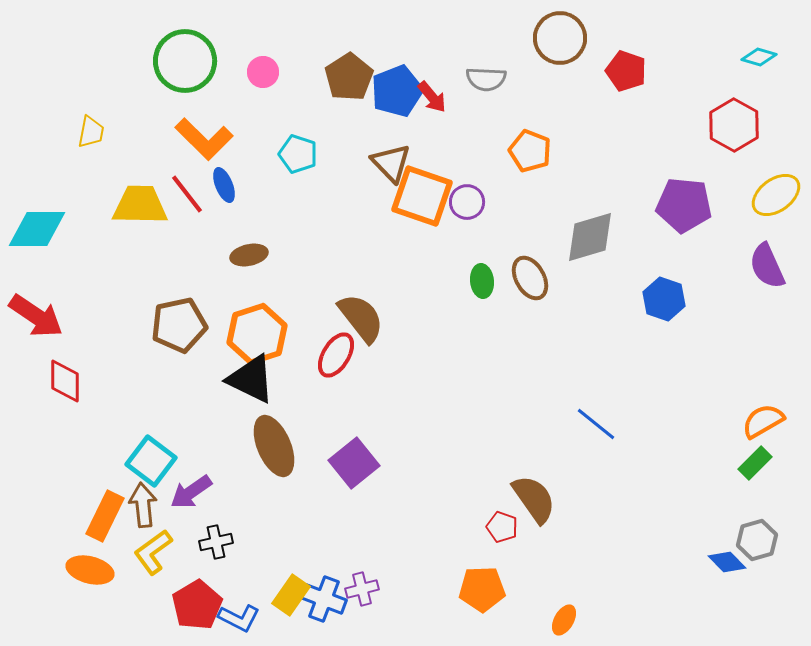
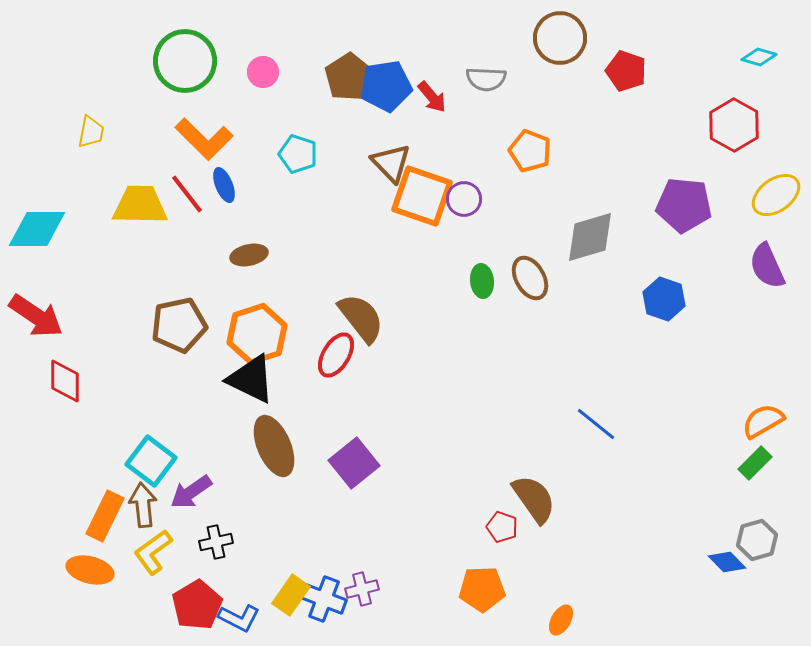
blue pentagon at (397, 91): moved 11 px left, 5 px up; rotated 12 degrees clockwise
purple circle at (467, 202): moved 3 px left, 3 px up
orange ellipse at (564, 620): moved 3 px left
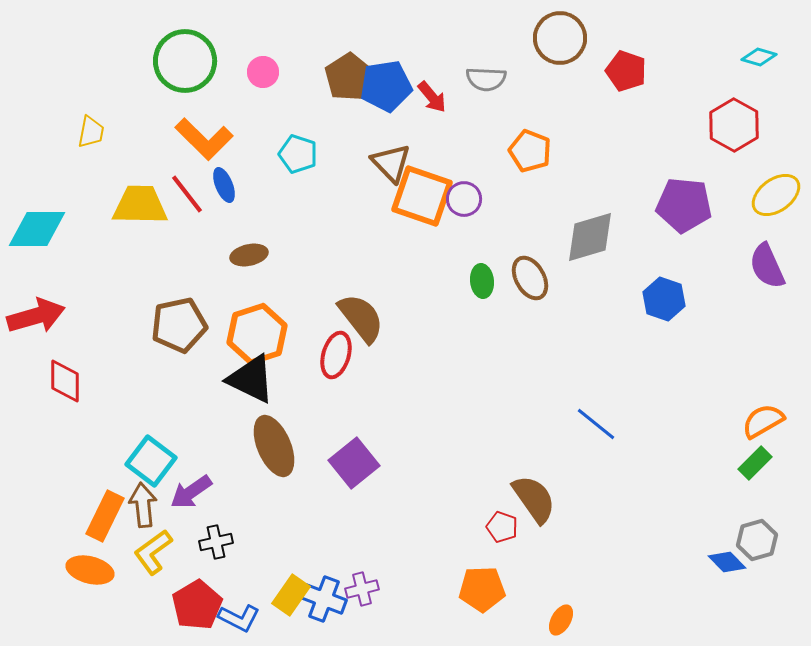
red arrow at (36, 316): rotated 50 degrees counterclockwise
red ellipse at (336, 355): rotated 15 degrees counterclockwise
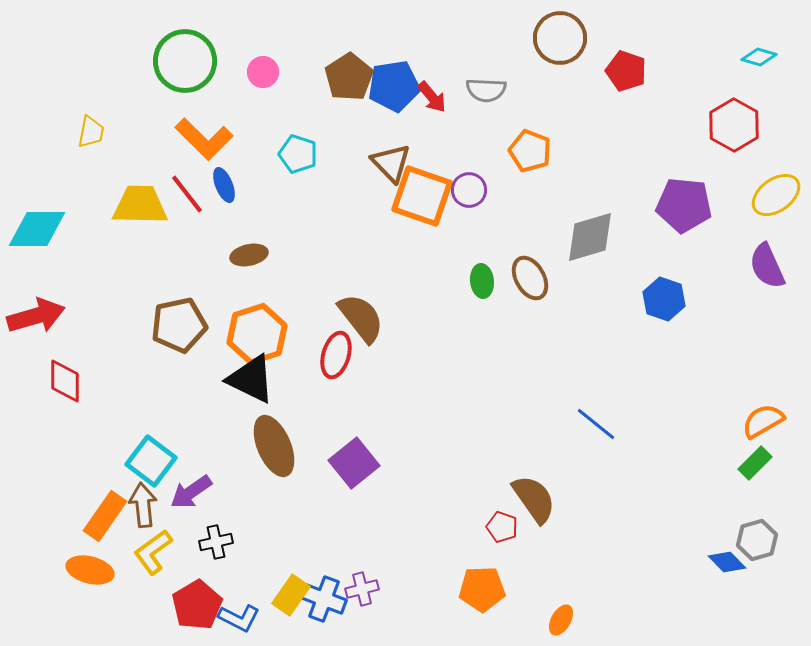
gray semicircle at (486, 79): moved 11 px down
blue pentagon at (386, 86): moved 8 px right
purple circle at (464, 199): moved 5 px right, 9 px up
orange rectangle at (105, 516): rotated 9 degrees clockwise
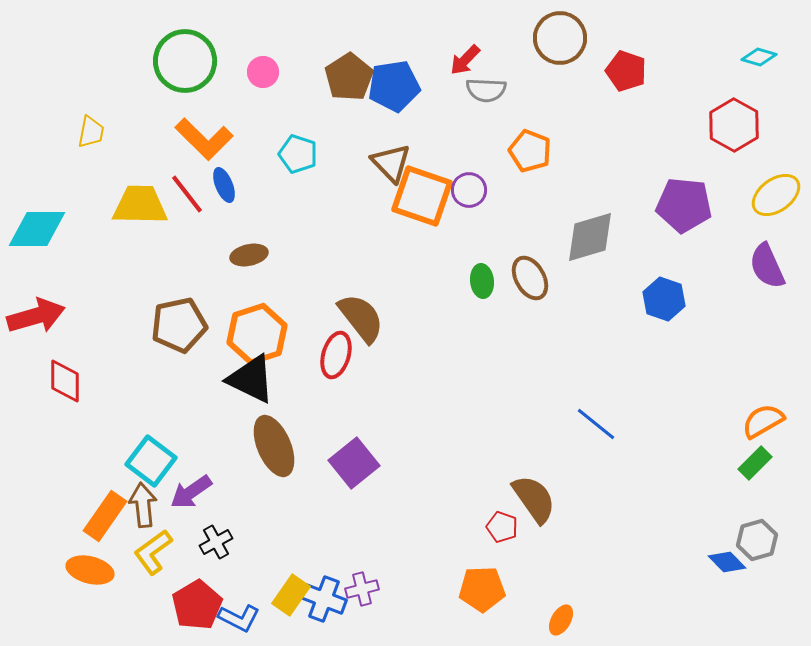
red arrow at (432, 97): moved 33 px right, 37 px up; rotated 84 degrees clockwise
black cross at (216, 542): rotated 16 degrees counterclockwise
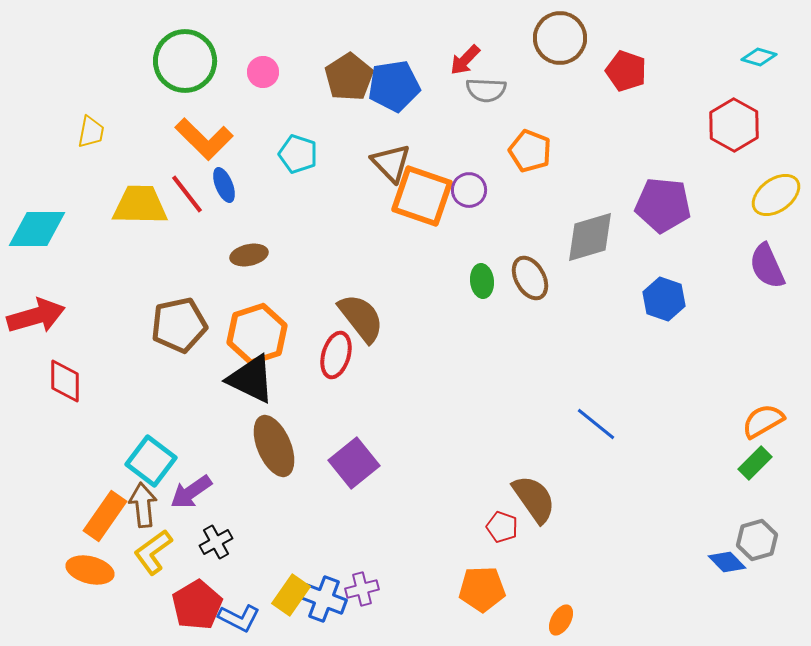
purple pentagon at (684, 205): moved 21 px left
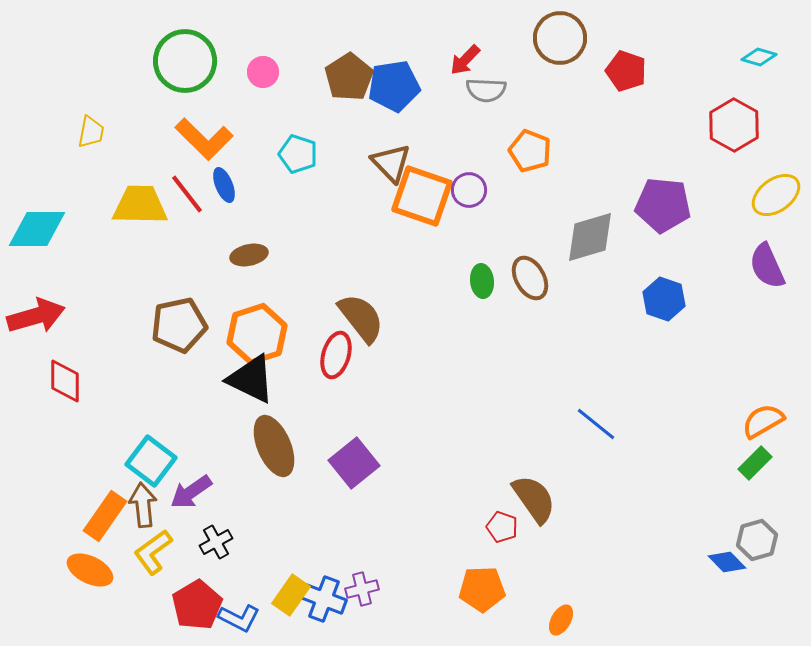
orange ellipse at (90, 570): rotated 12 degrees clockwise
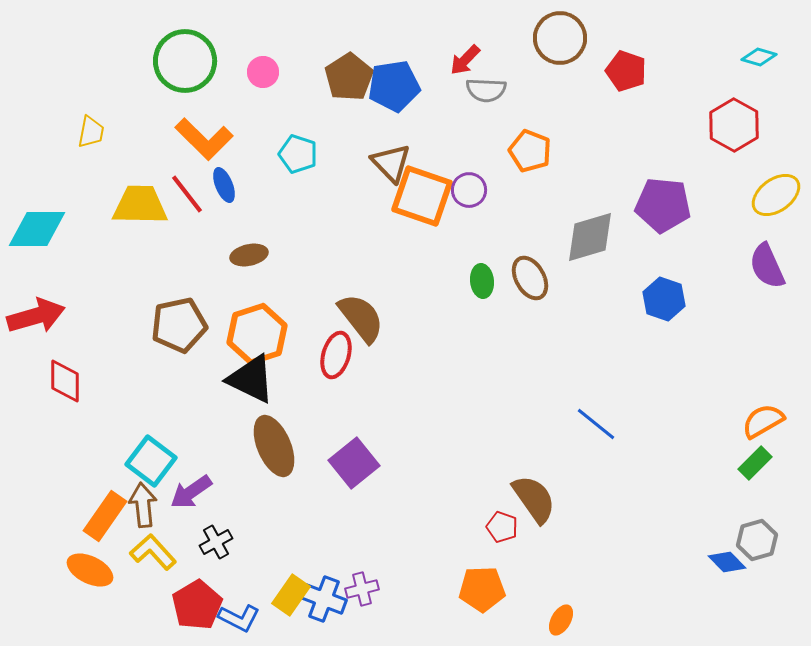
yellow L-shape at (153, 552): rotated 84 degrees clockwise
